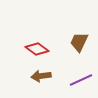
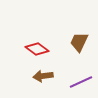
brown arrow: moved 2 px right
purple line: moved 2 px down
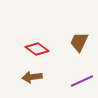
brown arrow: moved 11 px left, 1 px down
purple line: moved 1 px right, 1 px up
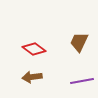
red diamond: moved 3 px left
purple line: rotated 15 degrees clockwise
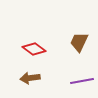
brown arrow: moved 2 px left, 1 px down
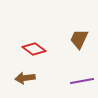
brown trapezoid: moved 3 px up
brown arrow: moved 5 px left
